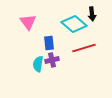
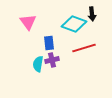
cyan diamond: rotated 20 degrees counterclockwise
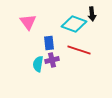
red line: moved 5 px left, 2 px down; rotated 35 degrees clockwise
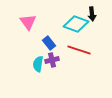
cyan diamond: moved 2 px right
blue rectangle: rotated 32 degrees counterclockwise
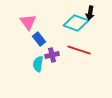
black arrow: moved 2 px left, 1 px up; rotated 16 degrees clockwise
cyan diamond: moved 1 px up
blue rectangle: moved 10 px left, 4 px up
purple cross: moved 5 px up
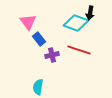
cyan semicircle: moved 23 px down
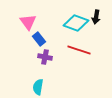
black arrow: moved 6 px right, 4 px down
purple cross: moved 7 px left, 2 px down; rotated 24 degrees clockwise
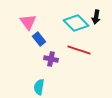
cyan diamond: rotated 25 degrees clockwise
purple cross: moved 6 px right, 2 px down
cyan semicircle: moved 1 px right
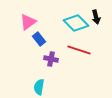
black arrow: rotated 24 degrees counterclockwise
pink triangle: rotated 30 degrees clockwise
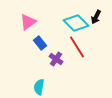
black arrow: rotated 40 degrees clockwise
blue rectangle: moved 1 px right, 4 px down
red line: moved 2 px left, 3 px up; rotated 40 degrees clockwise
purple cross: moved 5 px right; rotated 24 degrees clockwise
